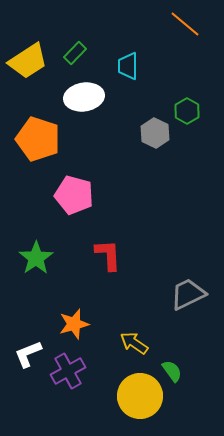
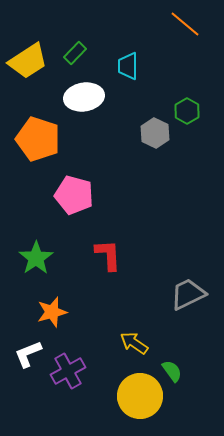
orange star: moved 22 px left, 12 px up
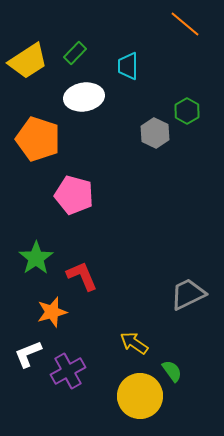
red L-shape: moved 26 px left, 21 px down; rotated 20 degrees counterclockwise
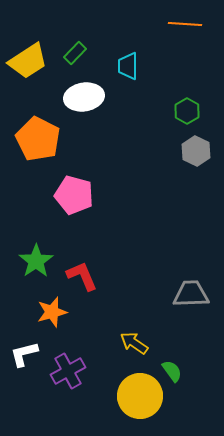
orange line: rotated 36 degrees counterclockwise
gray hexagon: moved 41 px right, 18 px down
orange pentagon: rotated 9 degrees clockwise
green star: moved 3 px down
gray trapezoid: moved 3 px right; rotated 24 degrees clockwise
white L-shape: moved 4 px left; rotated 8 degrees clockwise
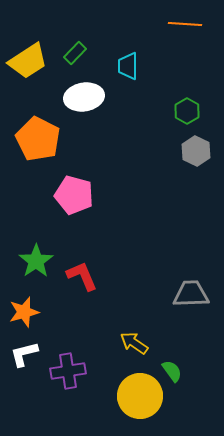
orange star: moved 28 px left
purple cross: rotated 20 degrees clockwise
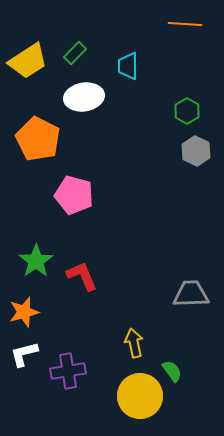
yellow arrow: rotated 44 degrees clockwise
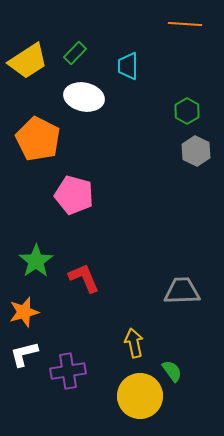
white ellipse: rotated 21 degrees clockwise
red L-shape: moved 2 px right, 2 px down
gray trapezoid: moved 9 px left, 3 px up
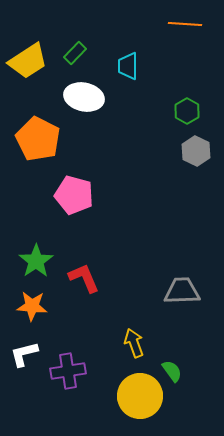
orange star: moved 8 px right, 6 px up; rotated 20 degrees clockwise
yellow arrow: rotated 8 degrees counterclockwise
